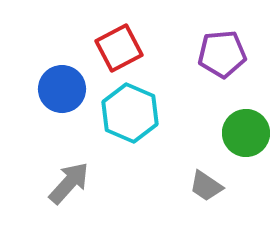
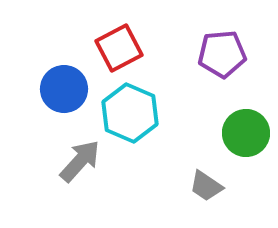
blue circle: moved 2 px right
gray arrow: moved 11 px right, 22 px up
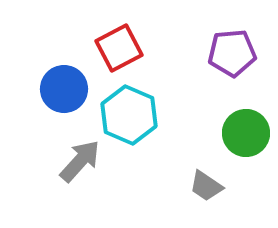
purple pentagon: moved 10 px right, 1 px up
cyan hexagon: moved 1 px left, 2 px down
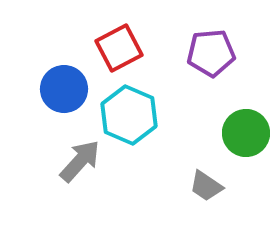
purple pentagon: moved 21 px left
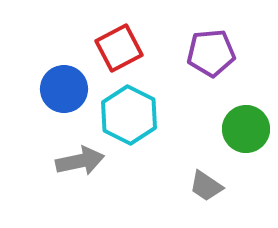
cyan hexagon: rotated 4 degrees clockwise
green circle: moved 4 px up
gray arrow: rotated 36 degrees clockwise
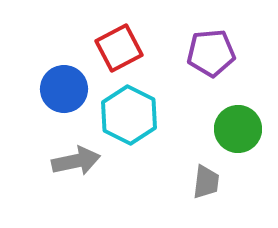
green circle: moved 8 px left
gray arrow: moved 4 px left
gray trapezoid: moved 4 px up; rotated 117 degrees counterclockwise
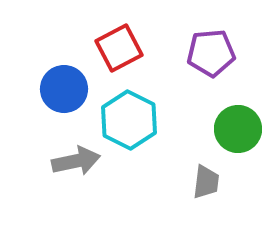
cyan hexagon: moved 5 px down
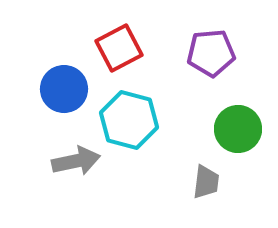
cyan hexagon: rotated 12 degrees counterclockwise
